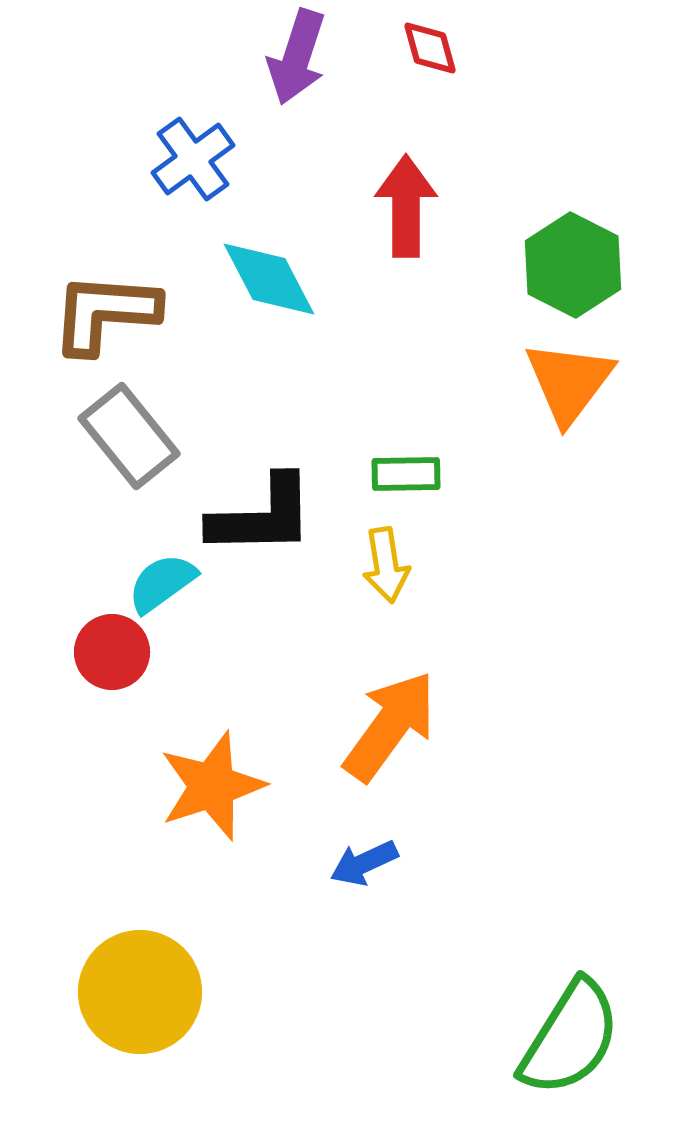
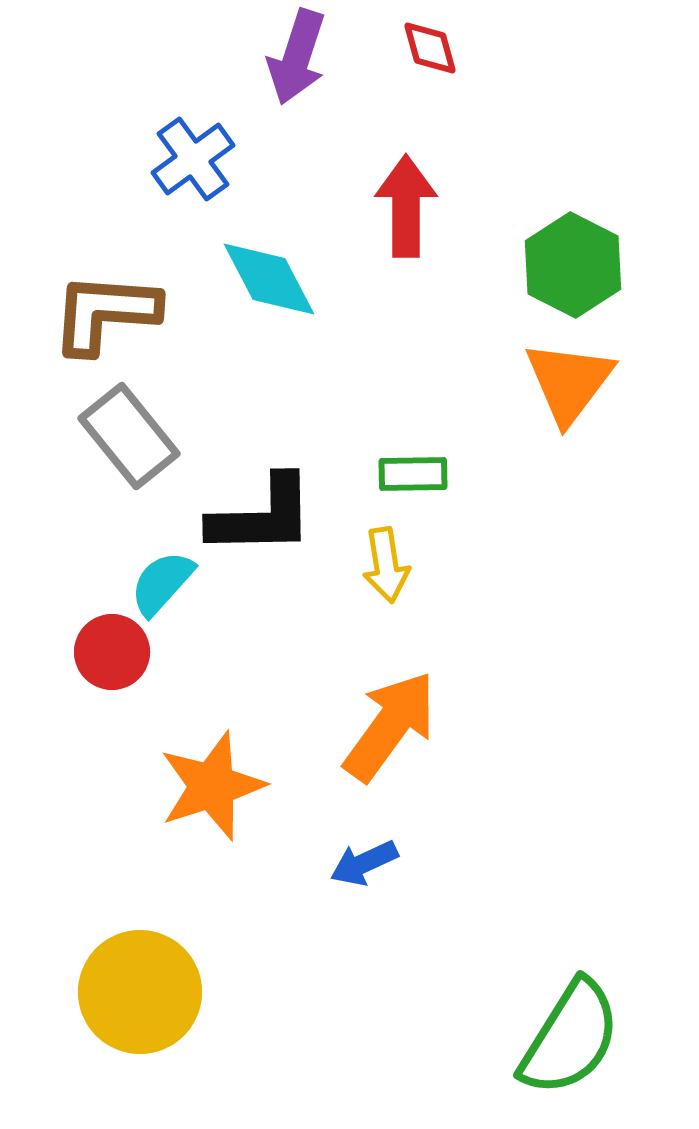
green rectangle: moved 7 px right
cyan semicircle: rotated 12 degrees counterclockwise
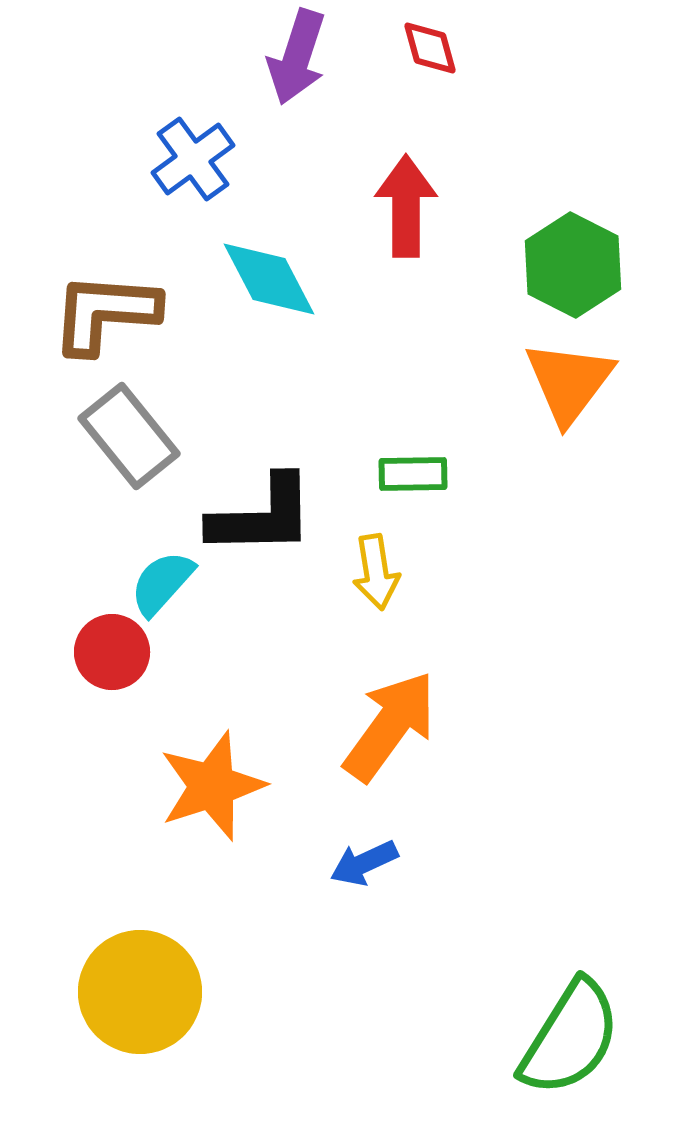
yellow arrow: moved 10 px left, 7 px down
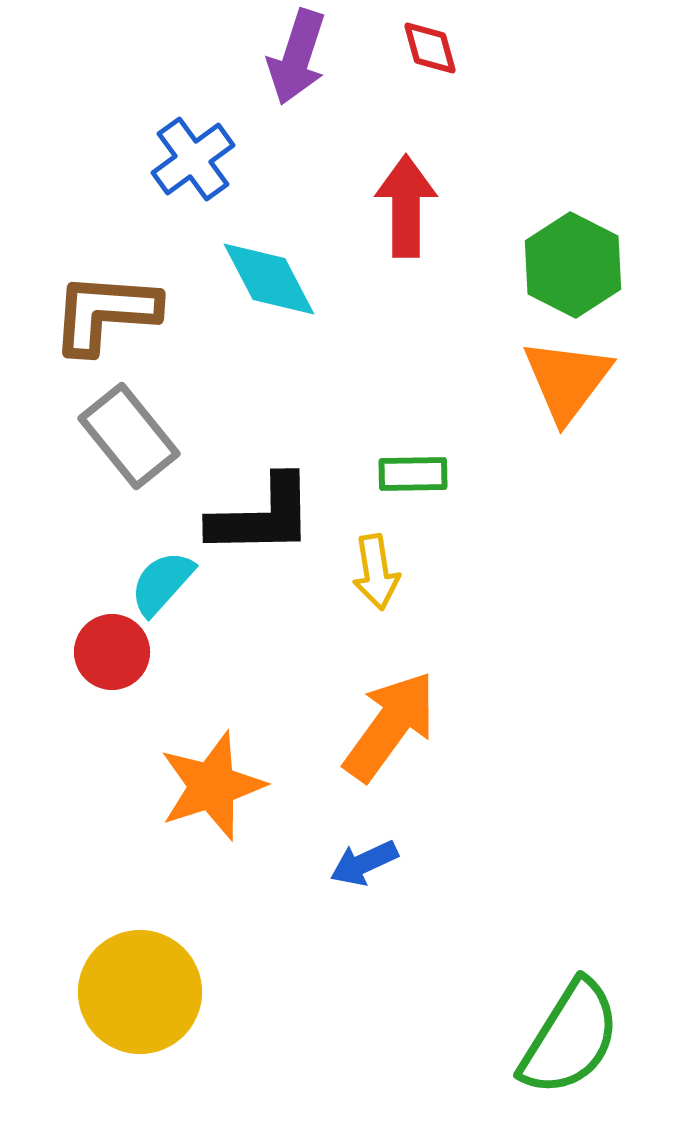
orange triangle: moved 2 px left, 2 px up
